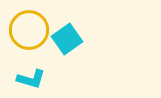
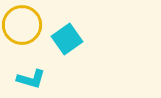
yellow circle: moved 7 px left, 5 px up
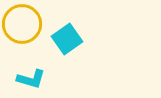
yellow circle: moved 1 px up
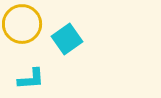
cyan L-shape: rotated 20 degrees counterclockwise
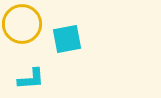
cyan square: rotated 24 degrees clockwise
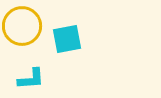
yellow circle: moved 2 px down
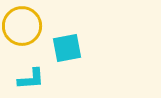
cyan square: moved 9 px down
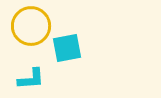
yellow circle: moved 9 px right
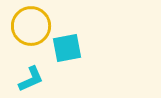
cyan L-shape: rotated 20 degrees counterclockwise
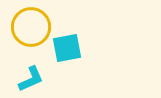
yellow circle: moved 1 px down
